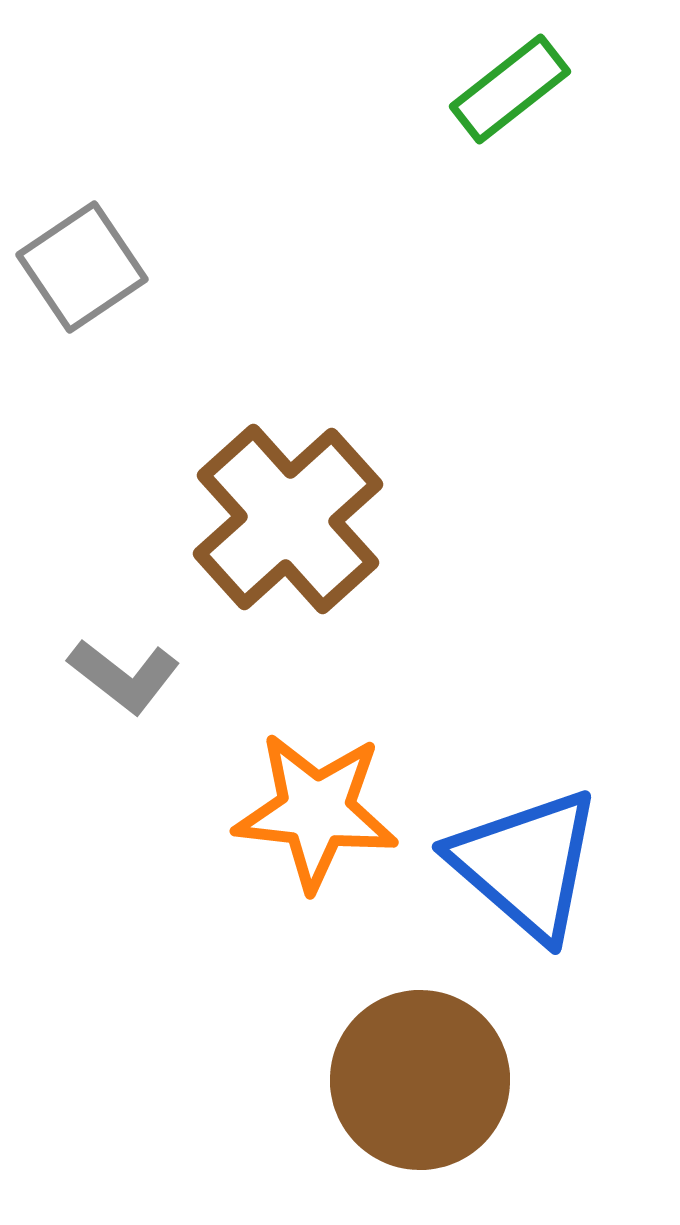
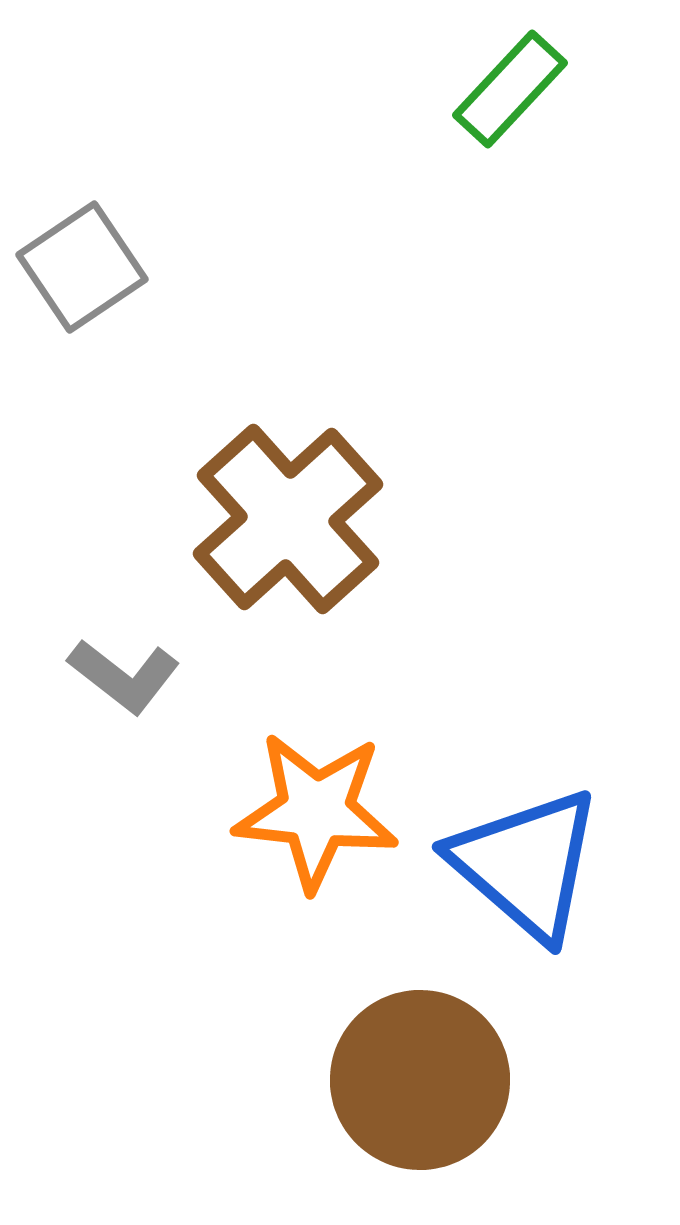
green rectangle: rotated 9 degrees counterclockwise
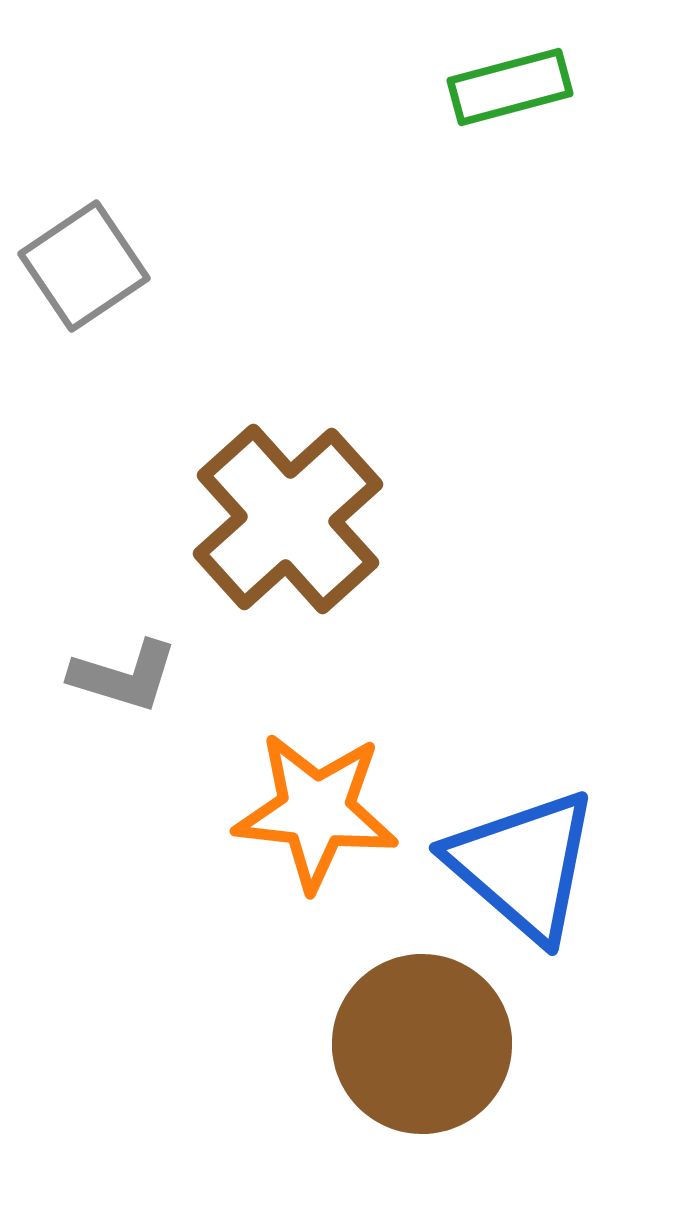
green rectangle: moved 2 px up; rotated 32 degrees clockwise
gray square: moved 2 px right, 1 px up
gray L-shape: rotated 21 degrees counterclockwise
blue triangle: moved 3 px left, 1 px down
brown circle: moved 2 px right, 36 px up
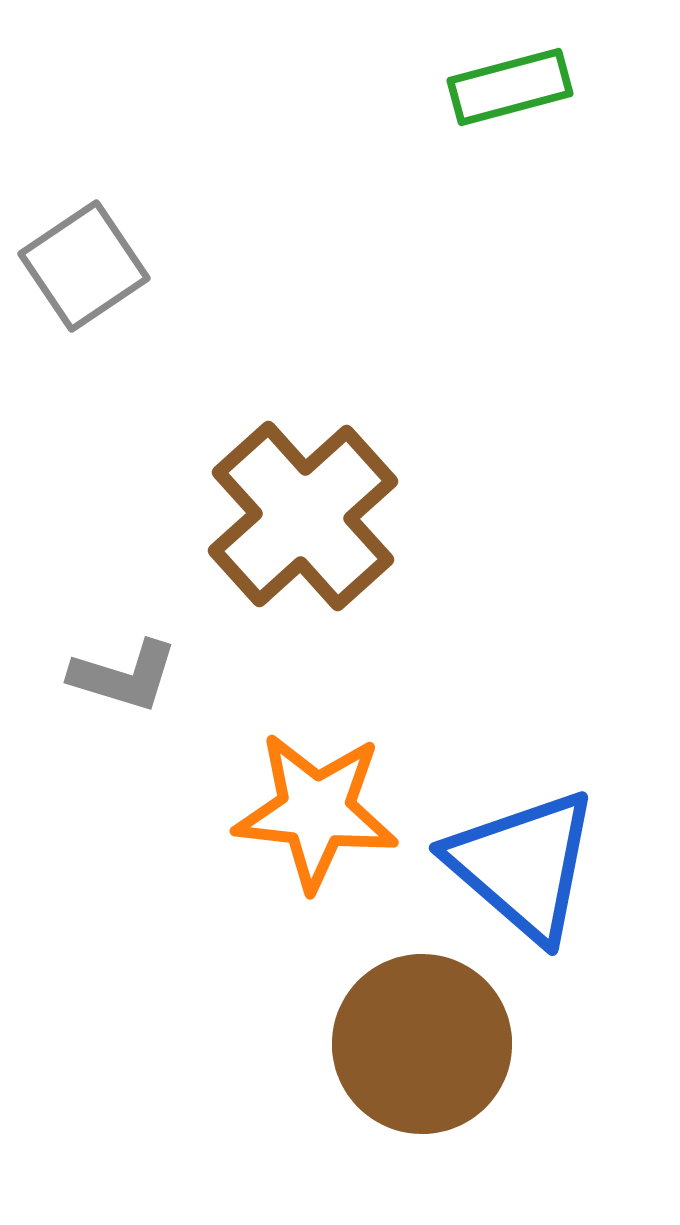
brown cross: moved 15 px right, 3 px up
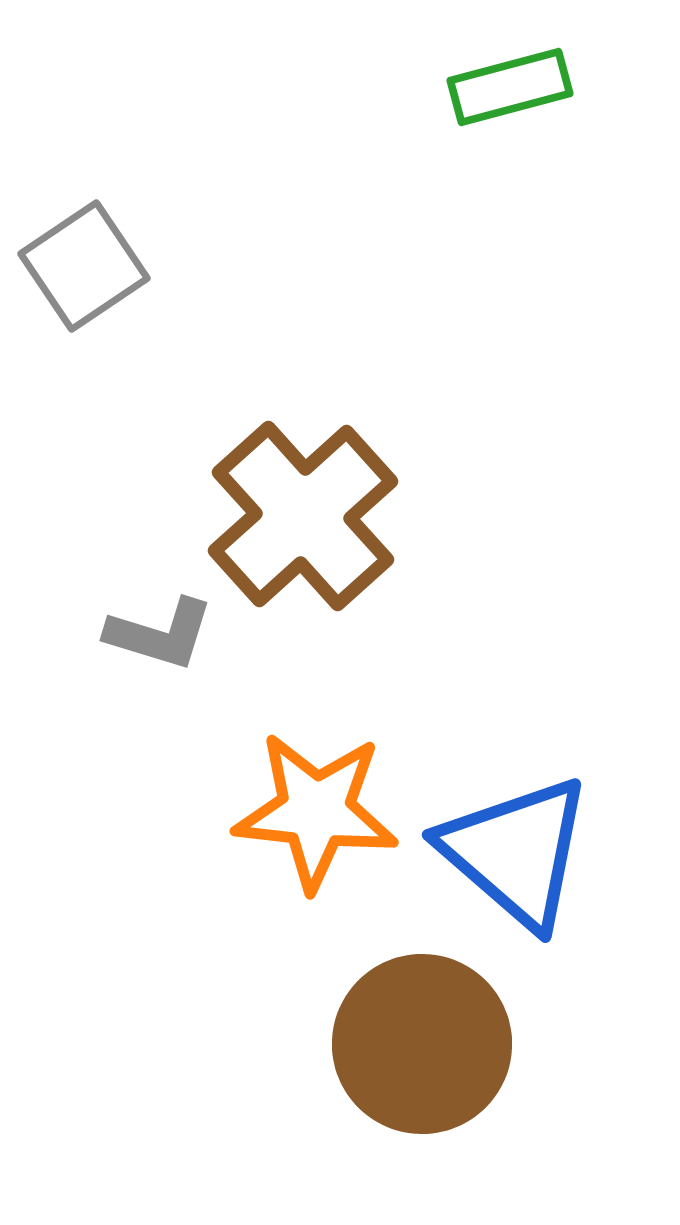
gray L-shape: moved 36 px right, 42 px up
blue triangle: moved 7 px left, 13 px up
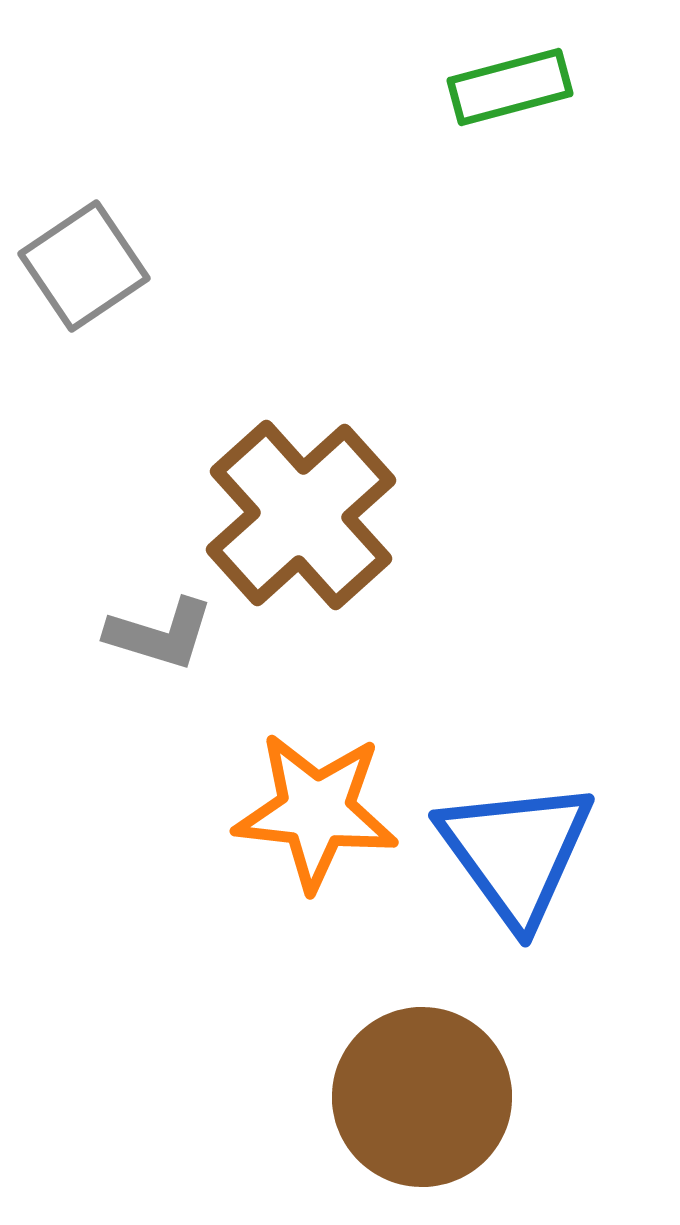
brown cross: moved 2 px left, 1 px up
blue triangle: rotated 13 degrees clockwise
brown circle: moved 53 px down
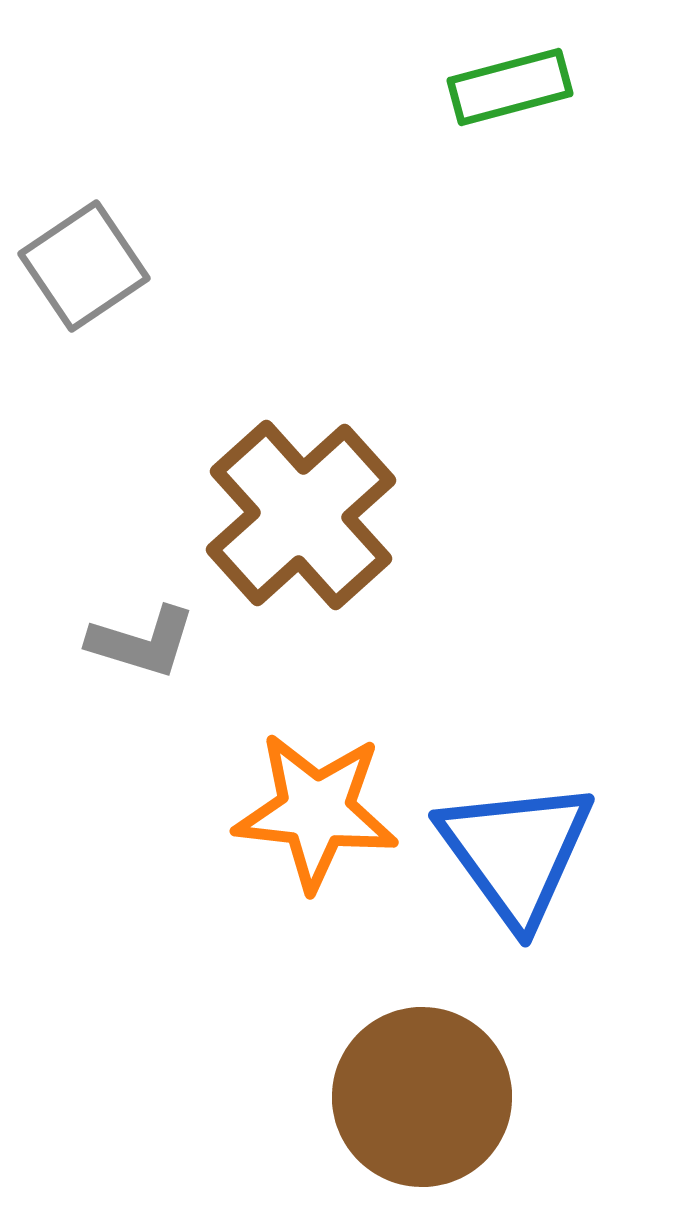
gray L-shape: moved 18 px left, 8 px down
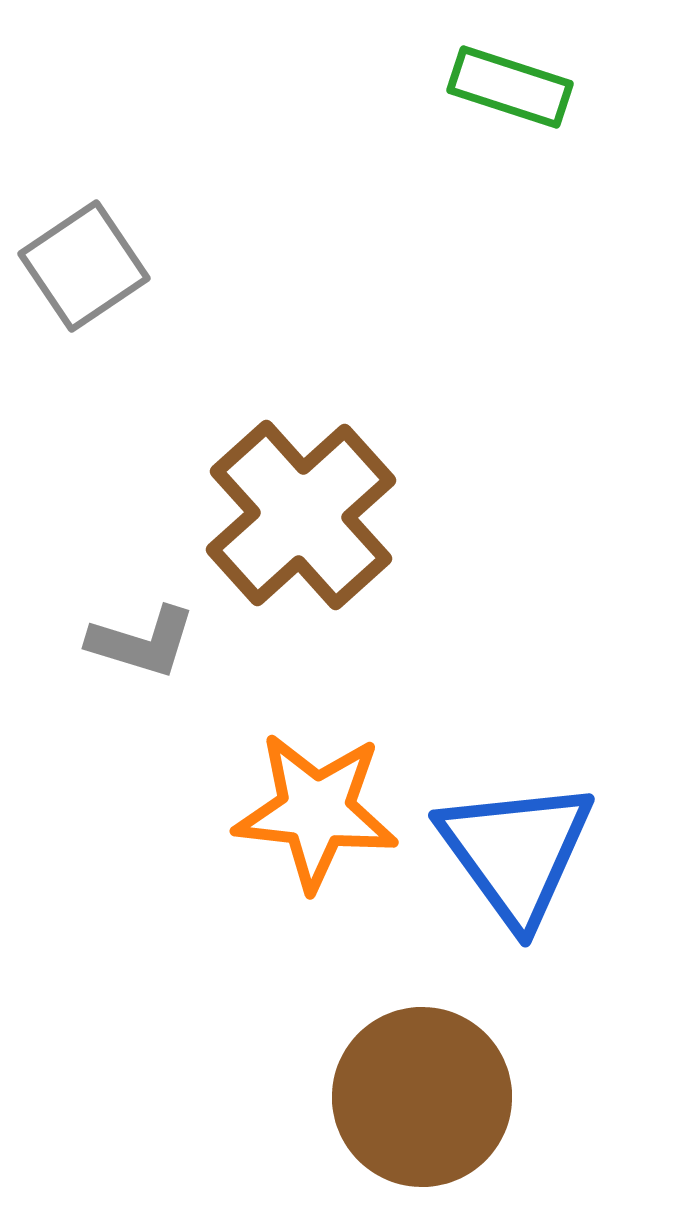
green rectangle: rotated 33 degrees clockwise
